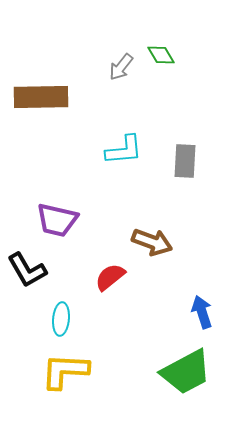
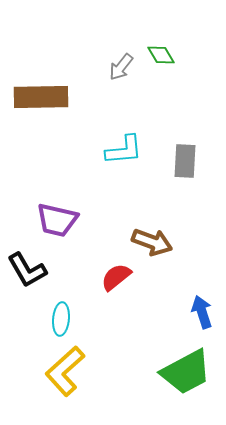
red semicircle: moved 6 px right
yellow L-shape: rotated 45 degrees counterclockwise
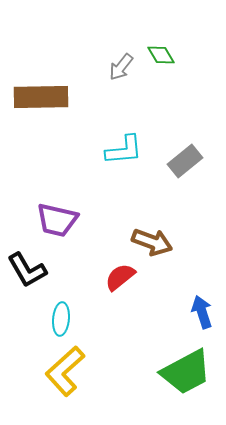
gray rectangle: rotated 48 degrees clockwise
red semicircle: moved 4 px right
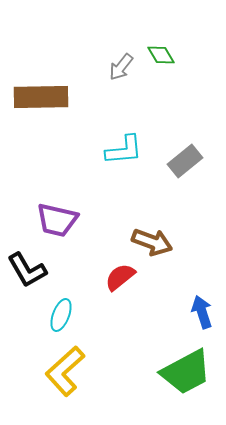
cyan ellipse: moved 4 px up; rotated 16 degrees clockwise
